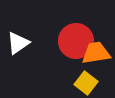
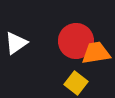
white triangle: moved 2 px left
yellow square: moved 10 px left
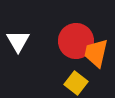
white triangle: moved 2 px right, 2 px up; rotated 25 degrees counterclockwise
orange trapezoid: rotated 68 degrees counterclockwise
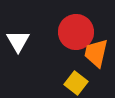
red circle: moved 9 px up
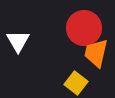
red circle: moved 8 px right, 4 px up
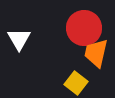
white triangle: moved 1 px right, 2 px up
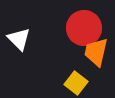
white triangle: rotated 15 degrees counterclockwise
orange trapezoid: moved 1 px up
